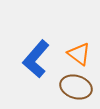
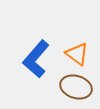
orange triangle: moved 2 px left
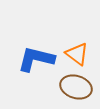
blue L-shape: rotated 63 degrees clockwise
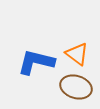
blue L-shape: moved 3 px down
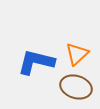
orange triangle: rotated 40 degrees clockwise
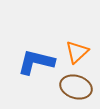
orange triangle: moved 2 px up
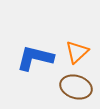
blue L-shape: moved 1 px left, 4 px up
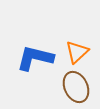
brown ellipse: rotated 48 degrees clockwise
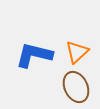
blue L-shape: moved 1 px left, 3 px up
